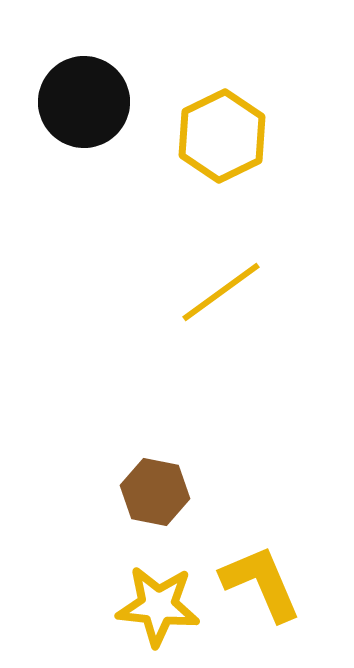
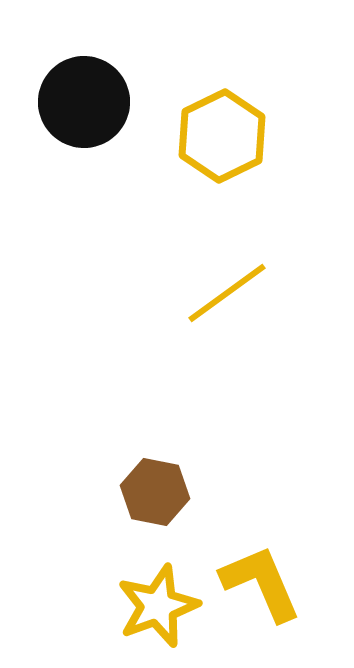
yellow line: moved 6 px right, 1 px down
yellow star: rotated 26 degrees counterclockwise
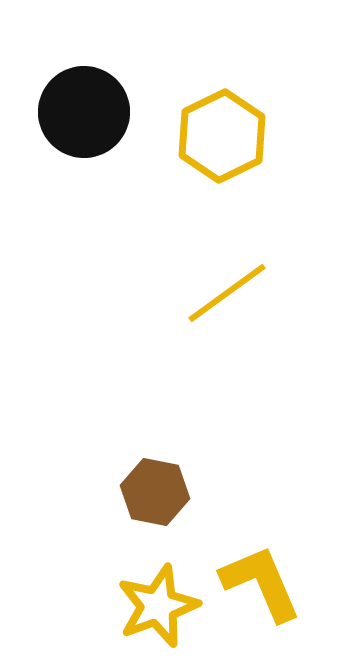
black circle: moved 10 px down
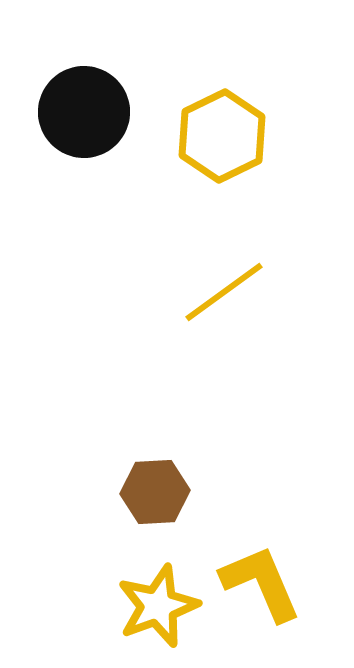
yellow line: moved 3 px left, 1 px up
brown hexagon: rotated 14 degrees counterclockwise
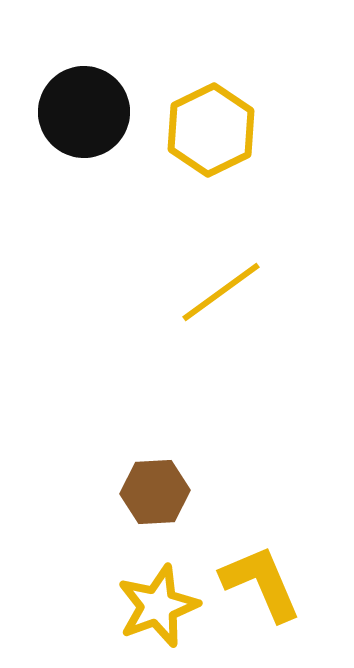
yellow hexagon: moved 11 px left, 6 px up
yellow line: moved 3 px left
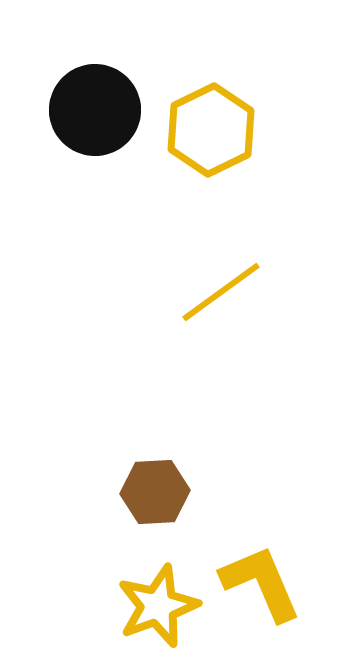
black circle: moved 11 px right, 2 px up
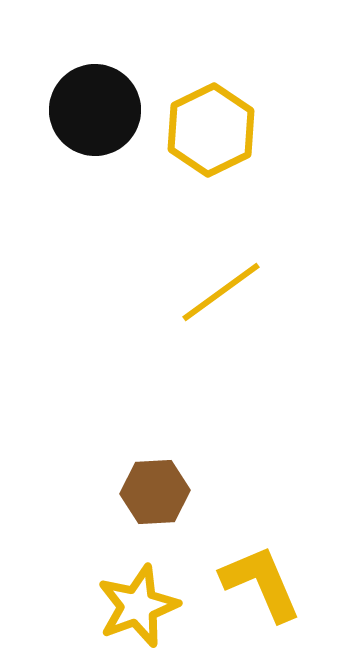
yellow star: moved 20 px left
